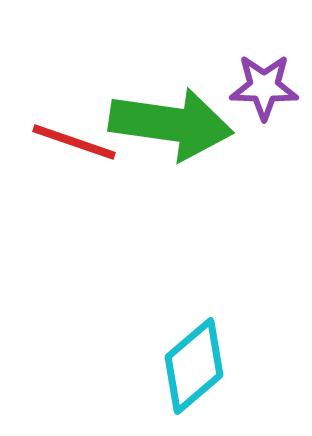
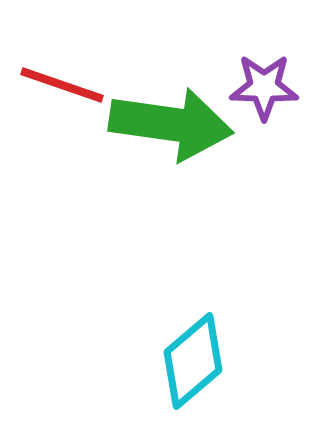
red line: moved 12 px left, 57 px up
cyan diamond: moved 1 px left, 5 px up
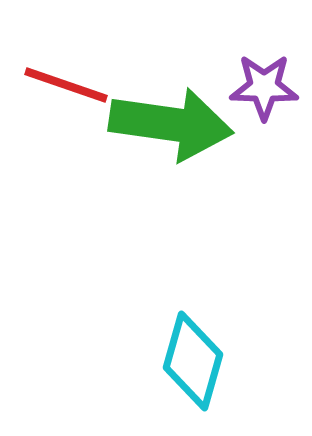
red line: moved 4 px right
cyan diamond: rotated 34 degrees counterclockwise
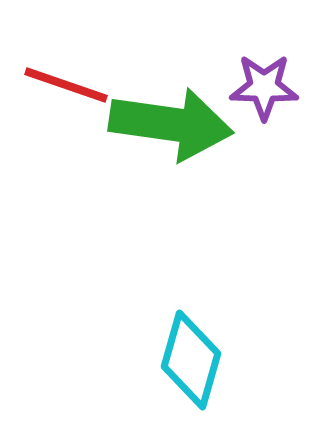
cyan diamond: moved 2 px left, 1 px up
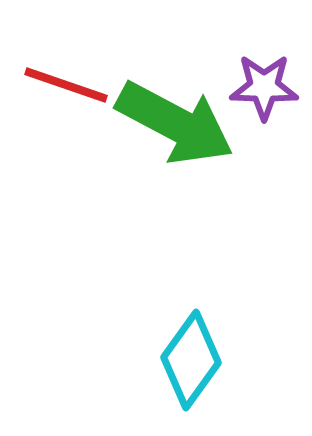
green arrow: moved 4 px right, 1 px up; rotated 20 degrees clockwise
cyan diamond: rotated 20 degrees clockwise
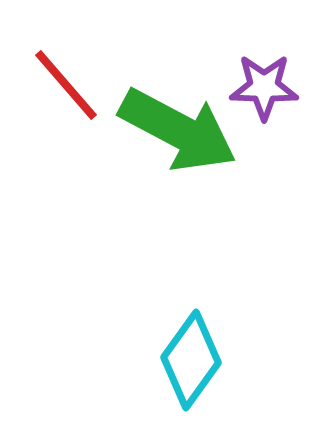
red line: rotated 30 degrees clockwise
green arrow: moved 3 px right, 7 px down
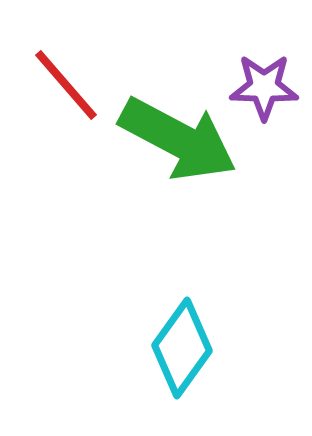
green arrow: moved 9 px down
cyan diamond: moved 9 px left, 12 px up
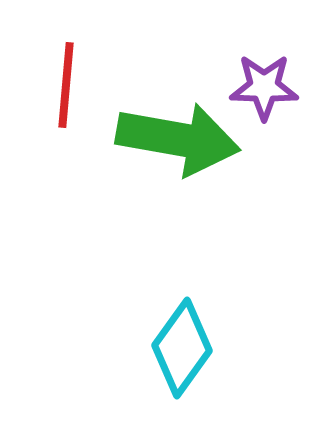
red line: rotated 46 degrees clockwise
green arrow: rotated 18 degrees counterclockwise
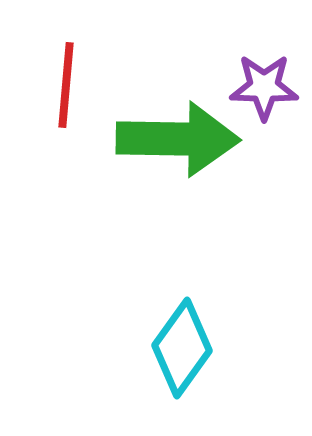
green arrow: rotated 9 degrees counterclockwise
